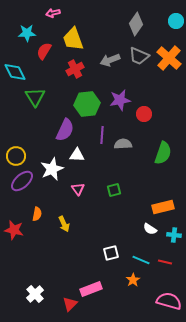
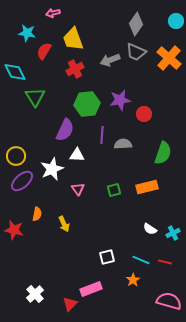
cyan star: rotated 12 degrees clockwise
gray trapezoid: moved 3 px left, 4 px up
orange rectangle: moved 16 px left, 20 px up
cyan cross: moved 1 px left, 2 px up; rotated 32 degrees counterclockwise
white square: moved 4 px left, 4 px down
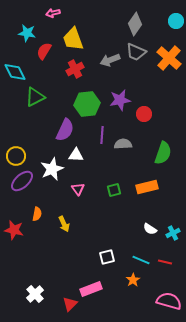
gray diamond: moved 1 px left
green triangle: rotated 35 degrees clockwise
white triangle: moved 1 px left
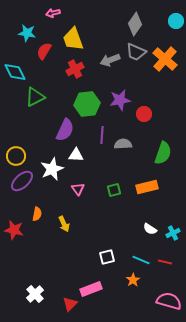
orange cross: moved 4 px left, 1 px down
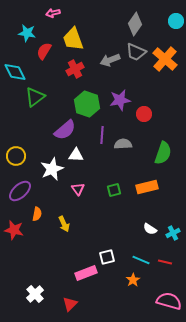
green triangle: rotated 10 degrees counterclockwise
green hexagon: rotated 25 degrees clockwise
purple semicircle: rotated 25 degrees clockwise
purple ellipse: moved 2 px left, 10 px down
pink rectangle: moved 5 px left, 16 px up
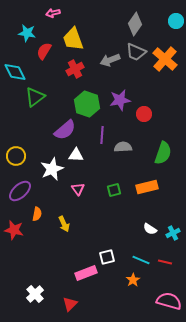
gray semicircle: moved 3 px down
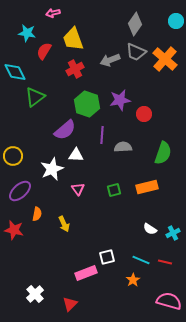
yellow circle: moved 3 px left
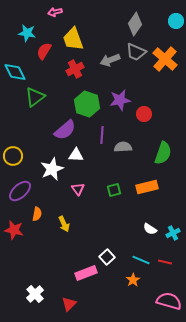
pink arrow: moved 2 px right, 1 px up
white square: rotated 28 degrees counterclockwise
red triangle: moved 1 px left
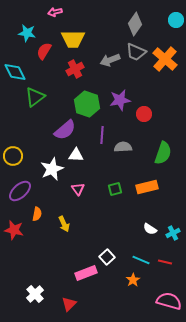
cyan circle: moved 1 px up
yellow trapezoid: rotated 70 degrees counterclockwise
green square: moved 1 px right, 1 px up
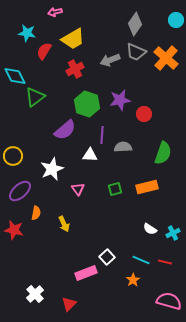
yellow trapezoid: rotated 30 degrees counterclockwise
orange cross: moved 1 px right, 1 px up
cyan diamond: moved 4 px down
white triangle: moved 14 px right
orange semicircle: moved 1 px left, 1 px up
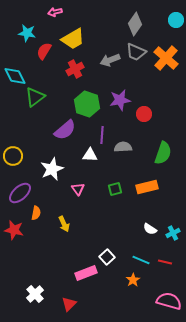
purple ellipse: moved 2 px down
